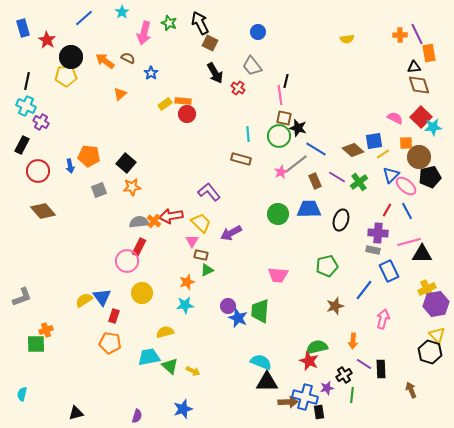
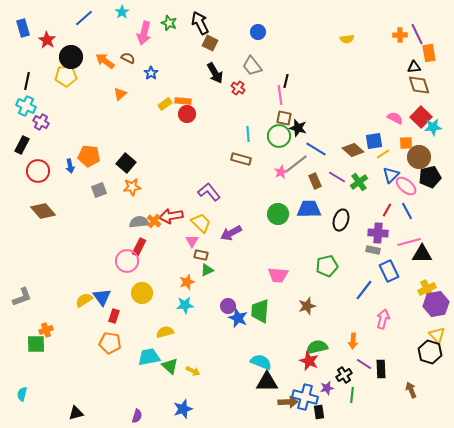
brown star at (335, 306): moved 28 px left
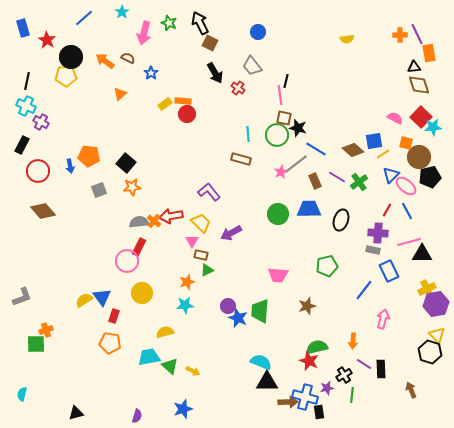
green circle at (279, 136): moved 2 px left, 1 px up
orange square at (406, 143): rotated 16 degrees clockwise
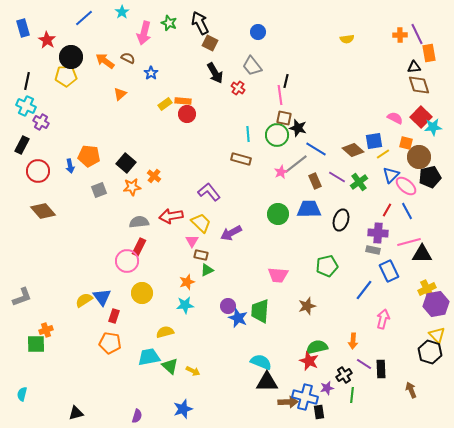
orange cross at (154, 221): moved 45 px up
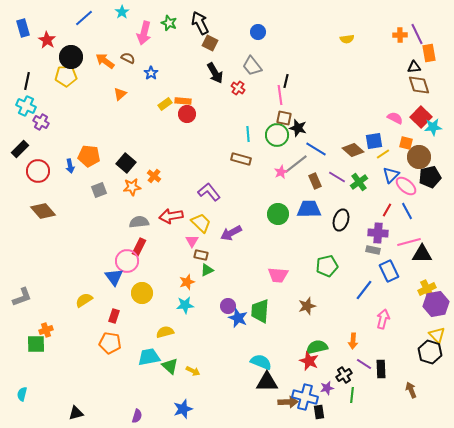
black rectangle at (22, 145): moved 2 px left, 4 px down; rotated 18 degrees clockwise
blue triangle at (102, 297): moved 12 px right, 20 px up
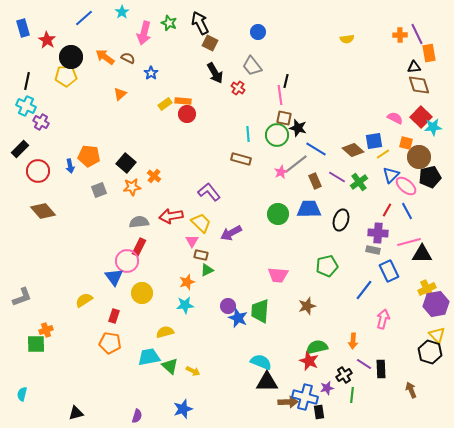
orange arrow at (105, 61): moved 4 px up
